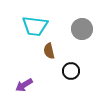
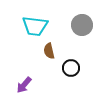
gray circle: moved 4 px up
black circle: moved 3 px up
purple arrow: rotated 18 degrees counterclockwise
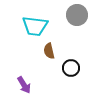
gray circle: moved 5 px left, 10 px up
purple arrow: rotated 72 degrees counterclockwise
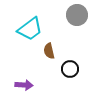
cyan trapezoid: moved 5 px left, 3 px down; rotated 44 degrees counterclockwise
black circle: moved 1 px left, 1 px down
purple arrow: rotated 54 degrees counterclockwise
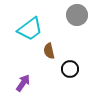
purple arrow: moved 1 px left, 2 px up; rotated 60 degrees counterclockwise
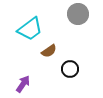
gray circle: moved 1 px right, 1 px up
brown semicircle: rotated 112 degrees counterclockwise
purple arrow: moved 1 px down
